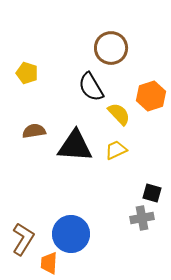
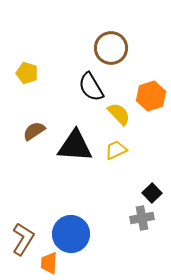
brown semicircle: rotated 25 degrees counterclockwise
black square: rotated 30 degrees clockwise
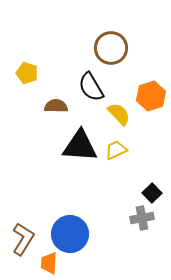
brown semicircle: moved 22 px right, 25 px up; rotated 35 degrees clockwise
black triangle: moved 5 px right
blue circle: moved 1 px left
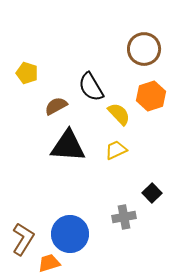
brown circle: moved 33 px right, 1 px down
brown semicircle: rotated 30 degrees counterclockwise
black triangle: moved 12 px left
gray cross: moved 18 px left, 1 px up
orange trapezoid: rotated 70 degrees clockwise
